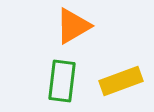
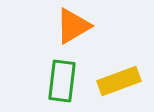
yellow rectangle: moved 2 px left
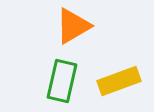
green rectangle: rotated 6 degrees clockwise
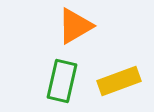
orange triangle: moved 2 px right
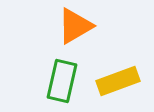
yellow rectangle: moved 1 px left
